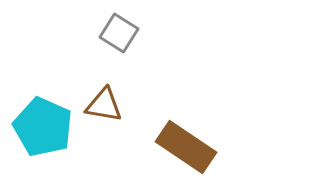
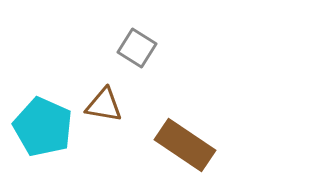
gray square: moved 18 px right, 15 px down
brown rectangle: moved 1 px left, 2 px up
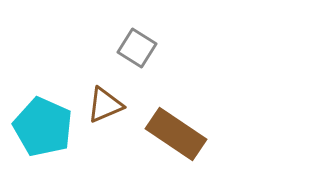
brown triangle: moved 1 px right; rotated 33 degrees counterclockwise
brown rectangle: moved 9 px left, 11 px up
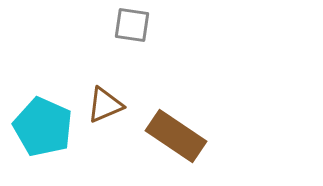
gray square: moved 5 px left, 23 px up; rotated 24 degrees counterclockwise
brown rectangle: moved 2 px down
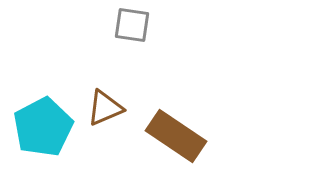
brown triangle: moved 3 px down
cyan pentagon: rotated 20 degrees clockwise
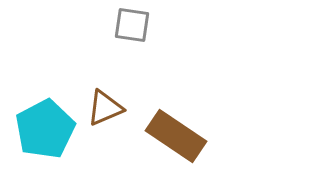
cyan pentagon: moved 2 px right, 2 px down
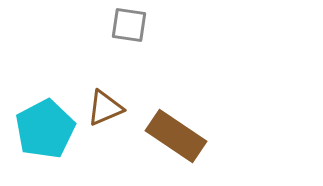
gray square: moved 3 px left
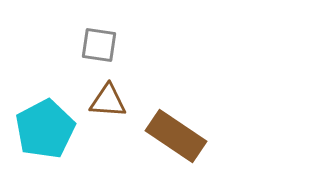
gray square: moved 30 px left, 20 px down
brown triangle: moved 3 px right, 7 px up; rotated 27 degrees clockwise
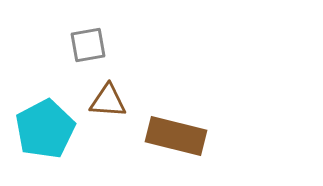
gray square: moved 11 px left; rotated 18 degrees counterclockwise
brown rectangle: rotated 20 degrees counterclockwise
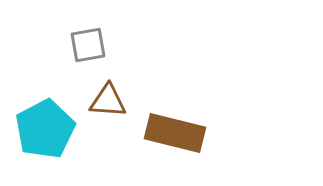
brown rectangle: moved 1 px left, 3 px up
